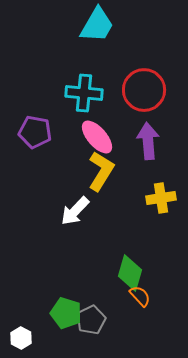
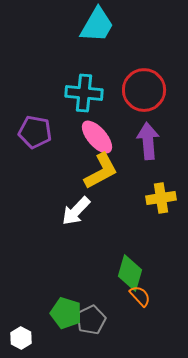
yellow L-shape: rotated 30 degrees clockwise
white arrow: moved 1 px right
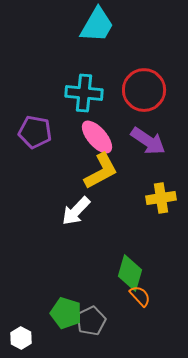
purple arrow: rotated 129 degrees clockwise
gray pentagon: moved 1 px down
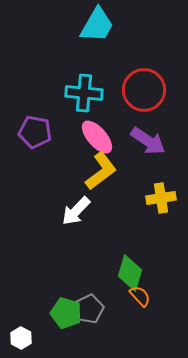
yellow L-shape: rotated 9 degrees counterclockwise
gray pentagon: moved 2 px left, 12 px up
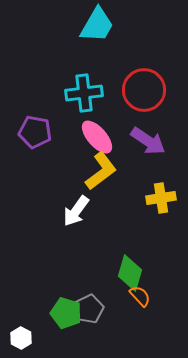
cyan cross: rotated 12 degrees counterclockwise
white arrow: rotated 8 degrees counterclockwise
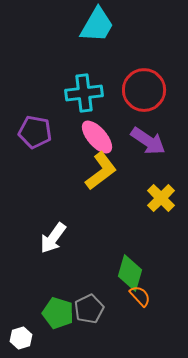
yellow cross: rotated 36 degrees counterclockwise
white arrow: moved 23 px left, 27 px down
green pentagon: moved 8 px left
white hexagon: rotated 15 degrees clockwise
